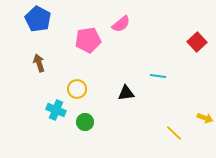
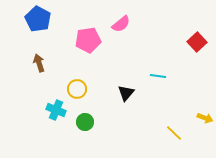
black triangle: rotated 42 degrees counterclockwise
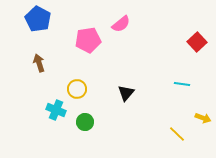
cyan line: moved 24 px right, 8 px down
yellow arrow: moved 2 px left
yellow line: moved 3 px right, 1 px down
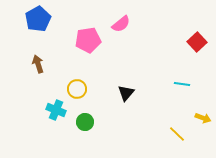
blue pentagon: rotated 15 degrees clockwise
brown arrow: moved 1 px left, 1 px down
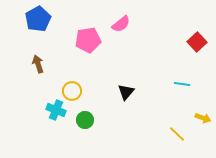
yellow circle: moved 5 px left, 2 px down
black triangle: moved 1 px up
green circle: moved 2 px up
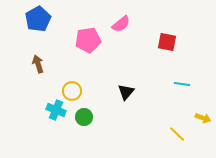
red square: moved 30 px left; rotated 36 degrees counterclockwise
green circle: moved 1 px left, 3 px up
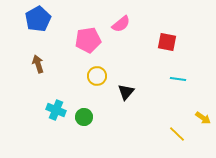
cyan line: moved 4 px left, 5 px up
yellow circle: moved 25 px right, 15 px up
yellow arrow: rotated 14 degrees clockwise
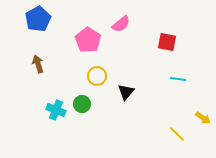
pink pentagon: rotated 30 degrees counterclockwise
green circle: moved 2 px left, 13 px up
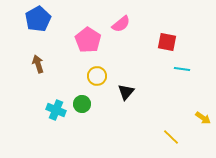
cyan line: moved 4 px right, 10 px up
yellow line: moved 6 px left, 3 px down
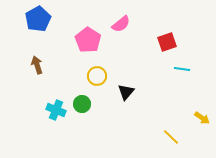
red square: rotated 30 degrees counterclockwise
brown arrow: moved 1 px left, 1 px down
yellow arrow: moved 1 px left
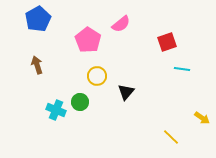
green circle: moved 2 px left, 2 px up
